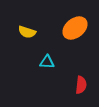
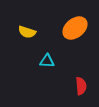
cyan triangle: moved 1 px up
red semicircle: moved 1 px down; rotated 12 degrees counterclockwise
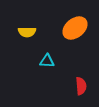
yellow semicircle: rotated 18 degrees counterclockwise
